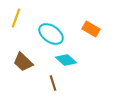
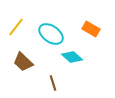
yellow line: moved 9 px down; rotated 18 degrees clockwise
cyan diamond: moved 6 px right, 3 px up
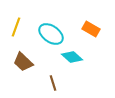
yellow line: rotated 18 degrees counterclockwise
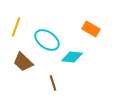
cyan ellipse: moved 4 px left, 6 px down
cyan diamond: rotated 35 degrees counterclockwise
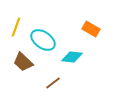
cyan ellipse: moved 4 px left
brown line: rotated 70 degrees clockwise
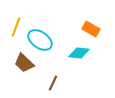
cyan ellipse: moved 3 px left
cyan diamond: moved 7 px right, 4 px up
brown trapezoid: moved 1 px right, 1 px down
brown line: rotated 28 degrees counterclockwise
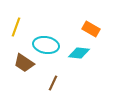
cyan ellipse: moved 6 px right, 5 px down; rotated 25 degrees counterclockwise
brown trapezoid: rotated 10 degrees counterclockwise
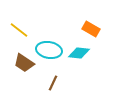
yellow line: moved 3 px right, 3 px down; rotated 72 degrees counterclockwise
cyan ellipse: moved 3 px right, 5 px down
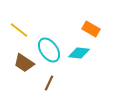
cyan ellipse: rotated 45 degrees clockwise
brown line: moved 4 px left
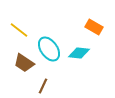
orange rectangle: moved 3 px right, 2 px up
cyan ellipse: moved 1 px up
brown line: moved 6 px left, 3 px down
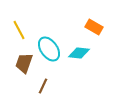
yellow line: rotated 24 degrees clockwise
brown trapezoid: rotated 75 degrees clockwise
